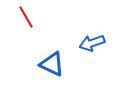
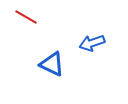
red line: rotated 30 degrees counterclockwise
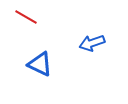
blue triangle: moved 12 px left
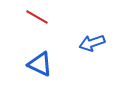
red line: moved 11 px right
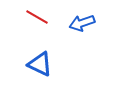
blue arrow: moved 10 px left, 20 px up
